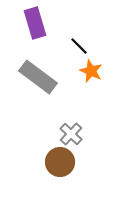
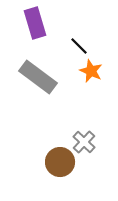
gray cross: moved 13 px right, 8 px down
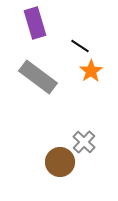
black line: moved 1 px right; rotated 12 degrees counterclockwise
orange star: rotated 15 degrees clockwise
